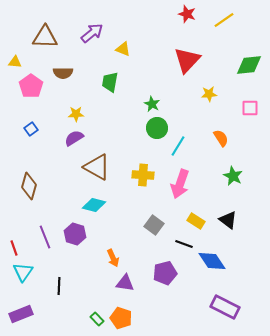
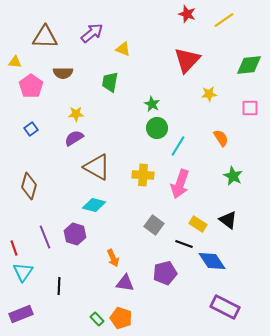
yellow rectangle at (196, 221): moved 2 px right, 3 px down
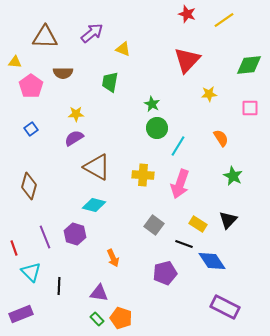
black triangle at (228, 220): rotated 36 degrees clockwise
cyan triangle at (23, 272): moved 8 px right; rotated 20 degrees counterclockwise
purple triangle at (125, 283): moved 26 px left, 10 px down
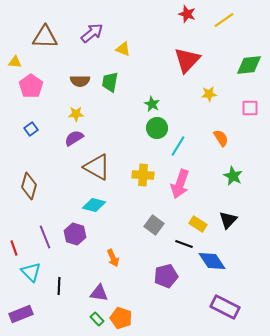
brown semicircle at (63, 73): moved 17 px right, 8 px down
purple pentagon at (165, 273): moved 1 px right, 3 px down
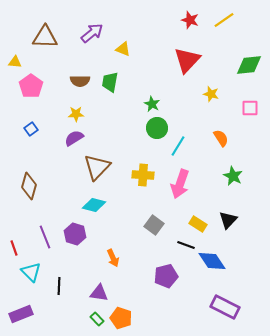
red star at (187, 14): moved 3 px right, 6 px down
yellow star at (209, 94): moved 2 px right; rotated 21 degrees clockwise
brown triangle at (97, 167): rotated 44 degrees clockwise
black line at (184, 244): moved 2 px right, 1 px down
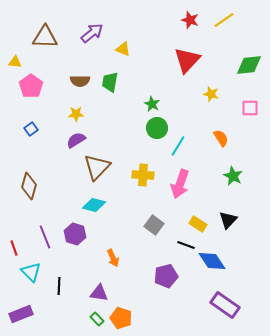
purple semicircle at (74, 138): moved 2 px right, 2 px down
purple rectangle at (225, 307): moved 2 px up; rotated 8 degrees clockwise
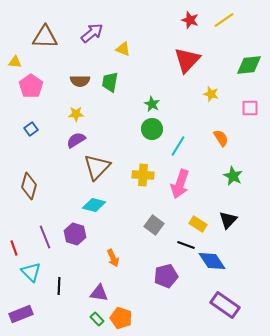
green circle at (157, 128): moved 5 px left, 1 px down
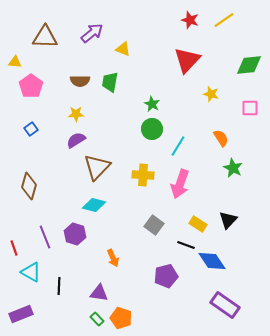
green star at (233, 176): moved 8 px up
cyan triangle at (31, 272): rotated 15 degrees counterclockwise
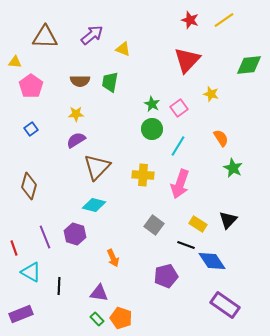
purple arrow at (92, 33): moved 2 px down
pink square at (250, 108): moved 71 px left; rotated 36 degrees counterclockwise
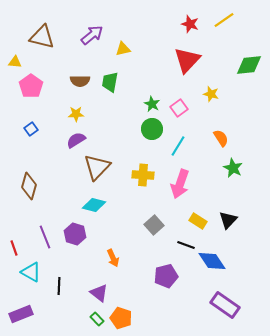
red star at (190, 20): moved 4 px down
brown triangle at (45, 37): moved 3 px left; rotated 12 degrees clockwise
yellow triangle at (123, 49): rotated 35 degrees counterclockwise
yellow rectangle at (198, 224): moved 3 px up
gray square at (154, 225): rotated 12 degrees clockwise
purple triangle at (99, 293): rotated 30 degrees clockwise
